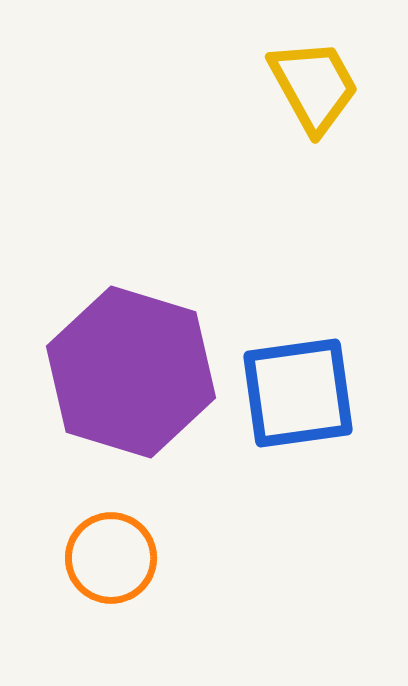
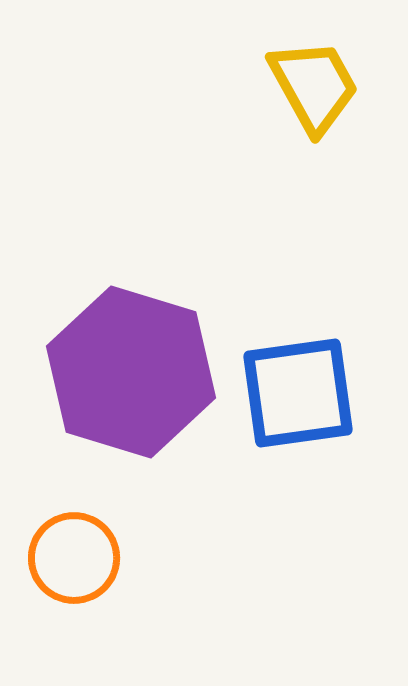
orange circle: moved 37 px left
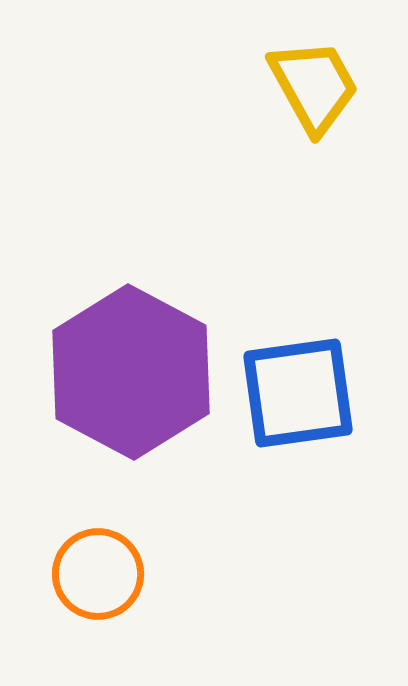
purple hexagon: rotated 11 degrees clockwise
orange circle: moved 24 px right, 16 px down
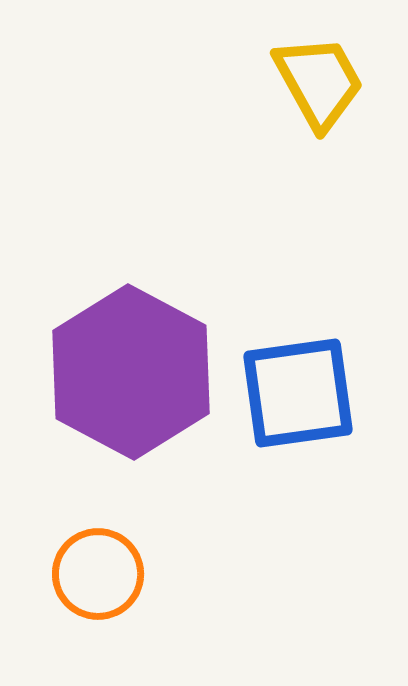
yellow trapezoid: moved 5 px right, 4 px up
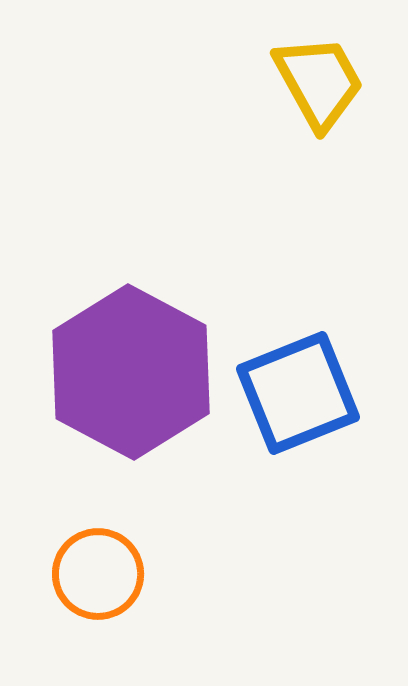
blue square: rotated 14 degrees counterclockwise
